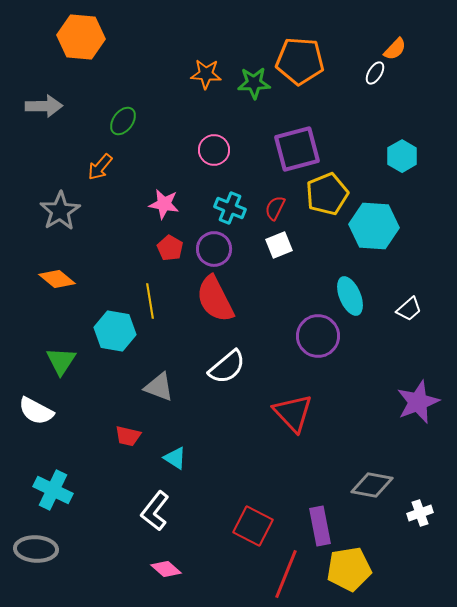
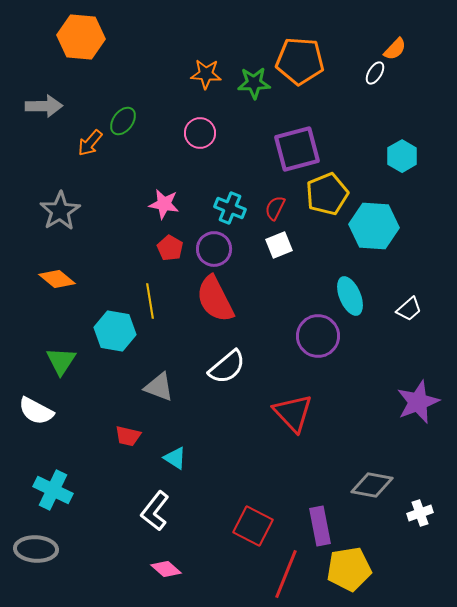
pink circle at (214, 150): moved 14 px left, 17 px up
orange arrow at (100, 167): moved 10 px left, 24 px up
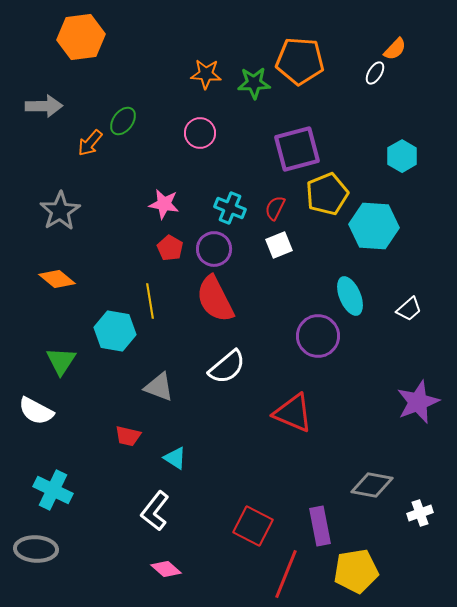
orange hexagon at (81, 37): rotated 12 degrees counterclockwise
red triangle at (293, 413): rotated 24 degrees counterclockwise
yellow pentagon at (349, 569): moved 7 px right, 2 px down
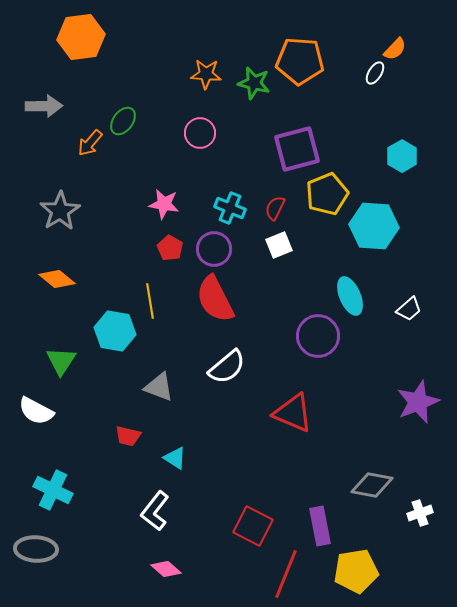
green star at (254, 83): rotated 16 degrees clockwise
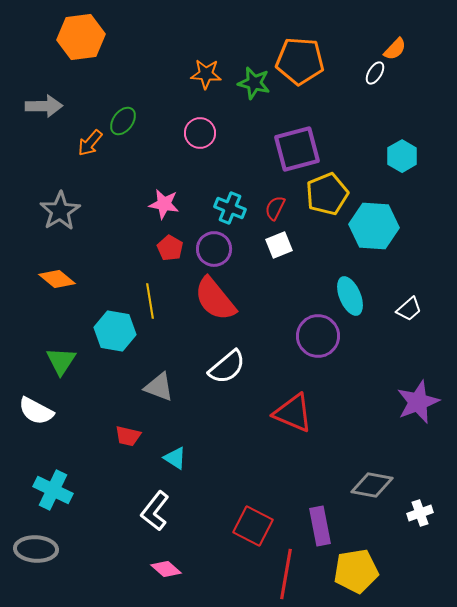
red semicircle at (215, 299): rotated 12 degrees counterclockwise
red line at (286, 574): rotated 12 degrees counterclockwise
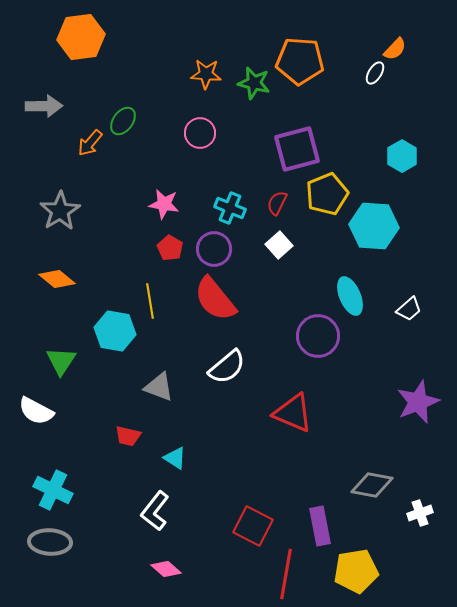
red semicircle at (275, 208): moved 2 px right, 5 px up
white square at (279, 245): rotated 20 degrees counterclockwise
gray ellipse at (36, 549): moved 14 px right, 7 px up
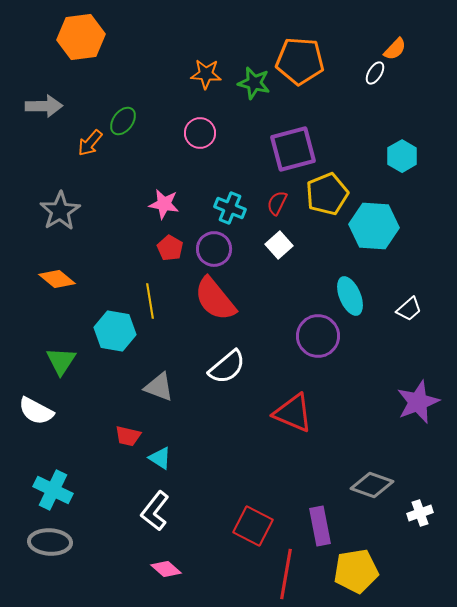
purple square at (297, 149): moved 4 px left
cyan triangle at (175, 458): moved 15 px left
gray diamond at (372, 485): rotated 9 degrees clockwise
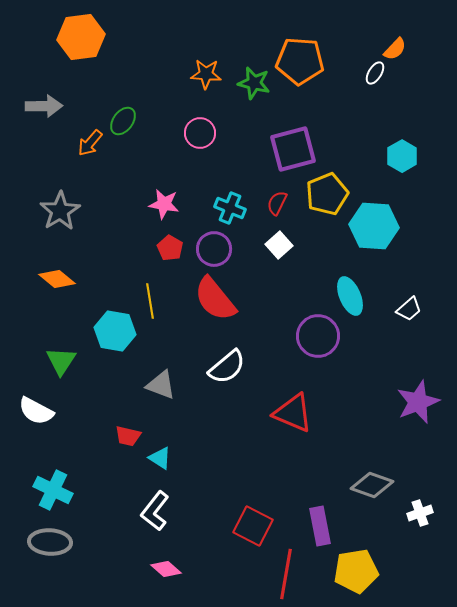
gray triangle at (159, 387): moved 2 px right, 2 px up
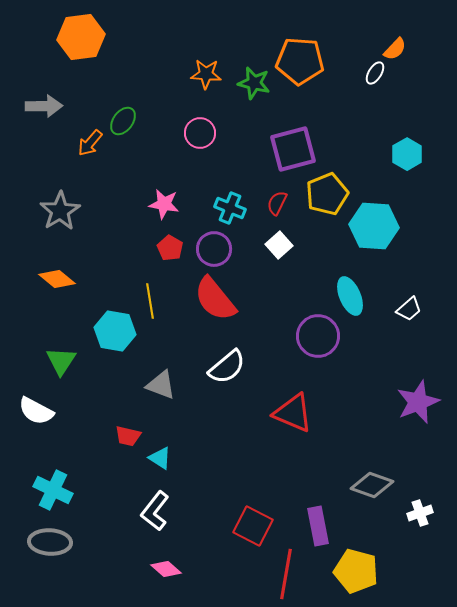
cyan hexagon at (402, 156): moved 5 px right, 2 px up
purple rectangle at (320, 526): moved 2 px left
yellow pentagon at (356, 571): rotated 24 degrees clockwise
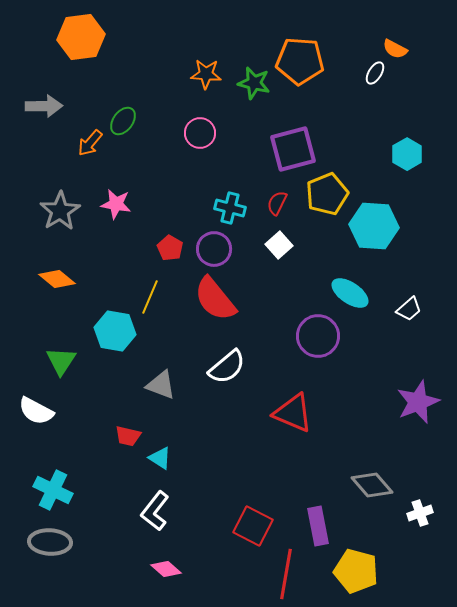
orange semicircle at (395, 49): rotated 75 degrees clockwise
pink star at (164, 204): moved 48 px left
cyan cross at (230, 208): rotated 8 degrees counterclockwise
cyan ellipse at (350, 296): moved 3 px up; rotated 33 degrees counterclockwise
yellow line at (150, 301): moved 4 px up; rotated 32 degrees clockwise
gray diamond at (372, 485): rotated 30 degrees clockwise
